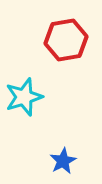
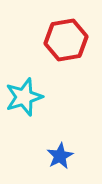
blue star: moved 3 px left, 5 px up
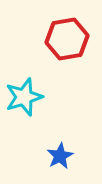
red hexagon: moved 1 px right, 1 px up
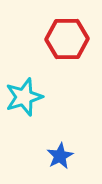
red hexagon: rotated 9 degrees clockwise
